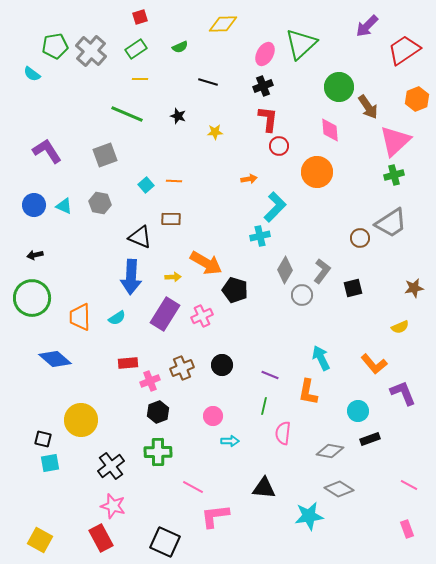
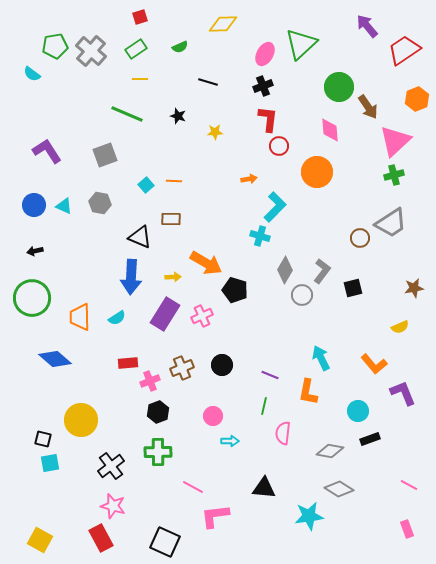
purple arrow at (367, 26): rotated 95 degrees clockwise
cyan cross at (260, 236): rotated 30 degrees clockwise
black arrow at (35, 255): moved 4 px up
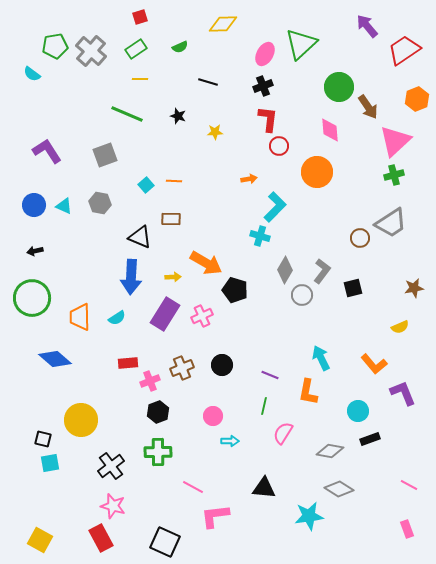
pink semicircle at (283, 433): rotated 25 degrees clockwise
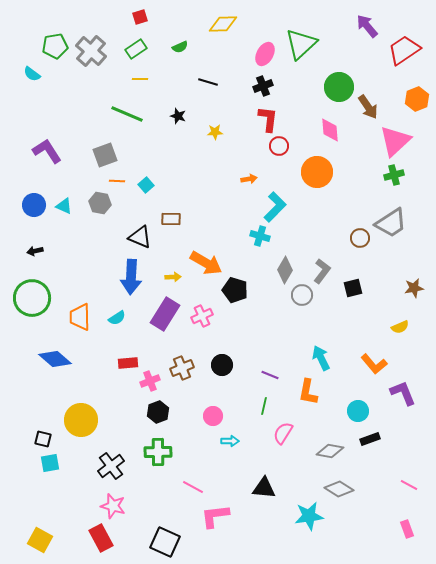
orange line at (174, 181): moved 57 px left
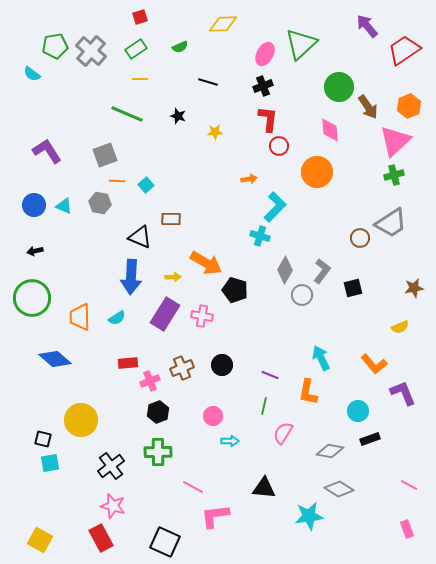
orange hexagon at (417, 99): moved 8 px left, 7 px down
pink cross at (202, 316): rotated 35 degrees clockwise
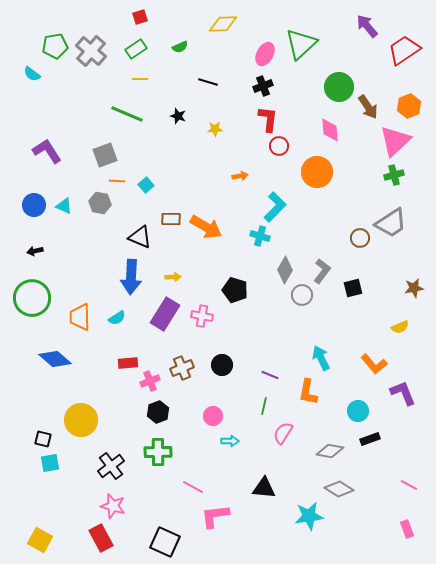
yellow star at (215, 132): moved 3 px up
orange arrow at (249, 179): moved 9 px left, 3 px up
orange arrow at (206, 263): moved 36 px up
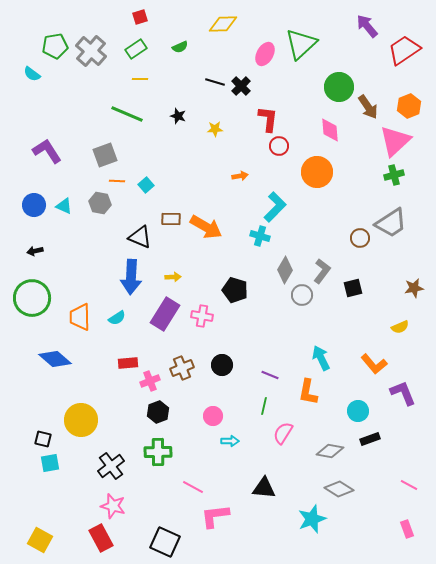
black line at (208, 82): moved 7 px right
black cross at (263, 86): moved 22 px left; rotated 24 degrees counterclockwise
cyan star at (309, 516): moved 3 px right, 3 px down; rotated 12 degrees counterclockwise
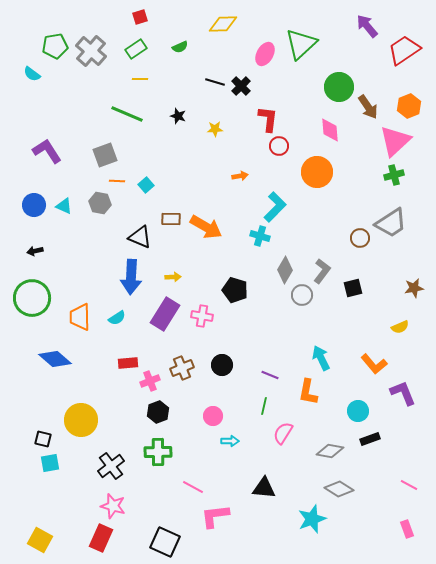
red rectangle at (101, 538): rotated 52 degrees clockwise
